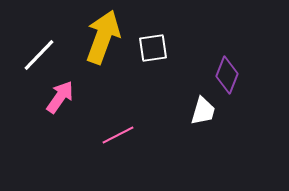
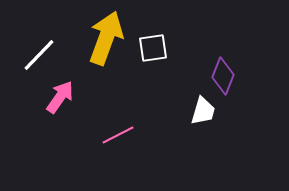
yellow arrow: moved 3 px right, 1 px down
purple diamond: moved 4 px left, 1 px down
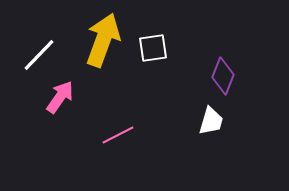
yellow arrow: moved 3 px left, 2 px down
white trapezoid: moved 8 px right, 10 px down
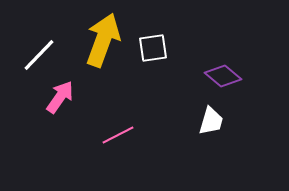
purple diamond: rotated 72 degrees counterclockwise
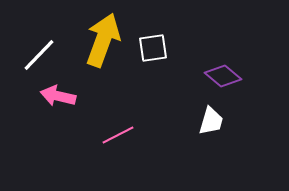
pink arrow: moved 2 px left, 1 px up; rotated 112 degrees counterclockwise
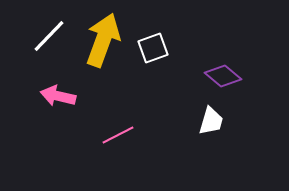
white square: rotated 12 degrees counterclockwise
white line: moved 10 px right, 19 px up
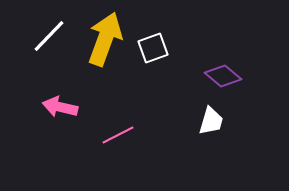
yellow arrow: moved 2 px right, 1 px up
pink arrow: moved 2 px right, 11 px down
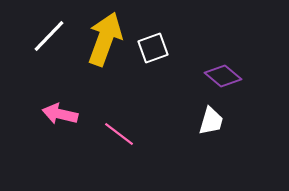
pink arrow: moved 7 px down
pink line: moved 1 px right, 1 px up; rotated 64 degrees clockwise
